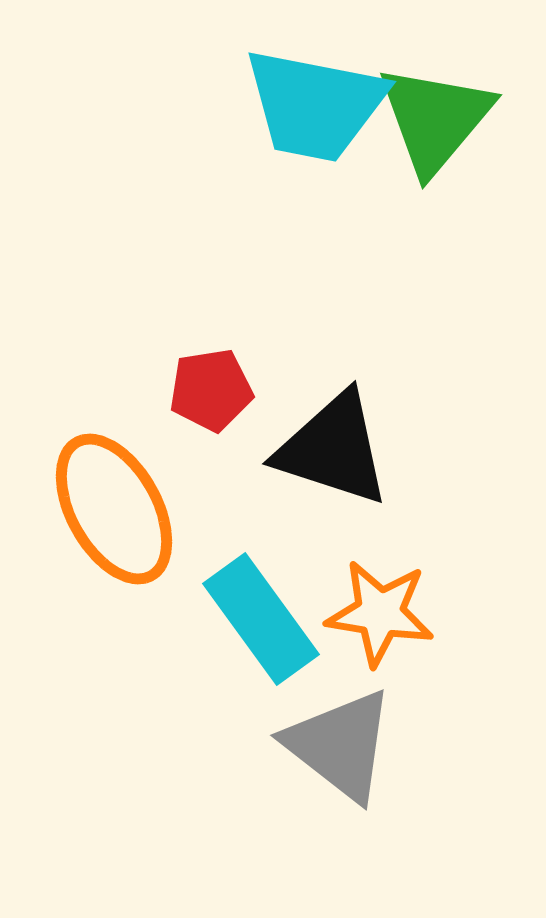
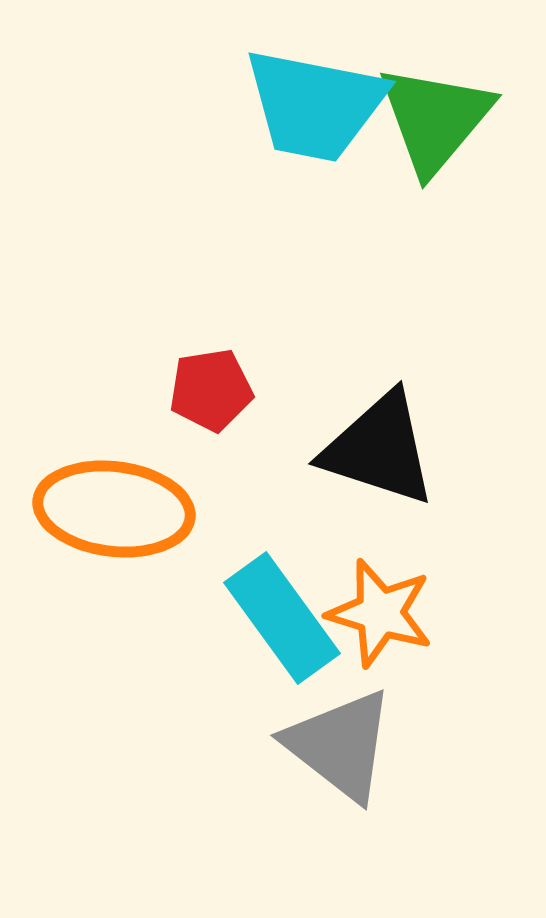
black triangle: moved 46 px right
orange ellipse: rotated 54 degrees counterclockwise
orange star: rotated 8 degrees clockwise
cyan rectangle: moved 21 px right, 1 px up
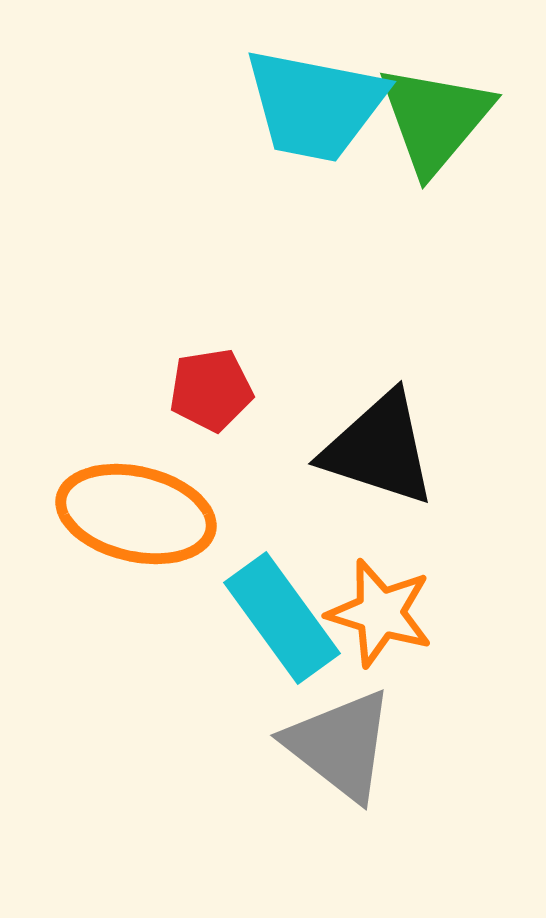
orange ellipse: moved 22 px right, 5 px down; rotated 6 degrees clockwise
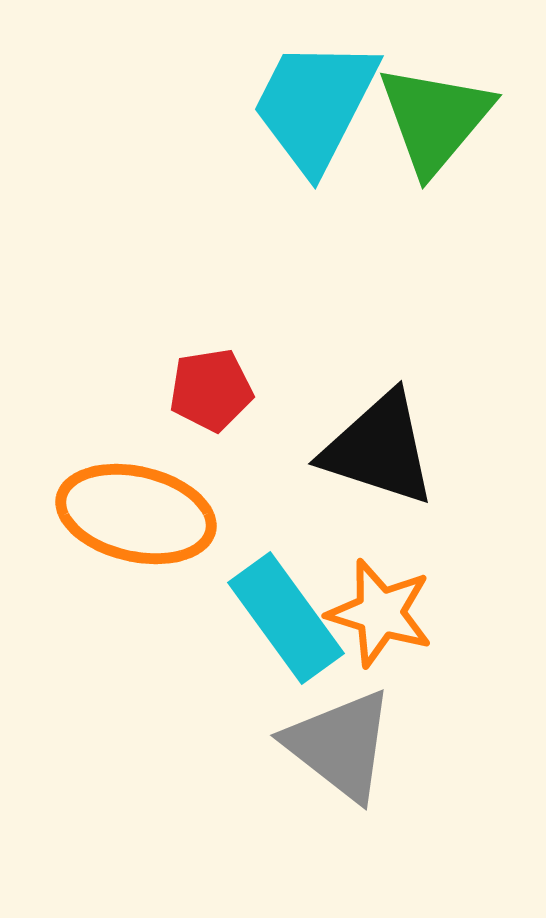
cyan trapezoid: rotated 106 degrees clockwise
cyan rectangle: moved 4 px right
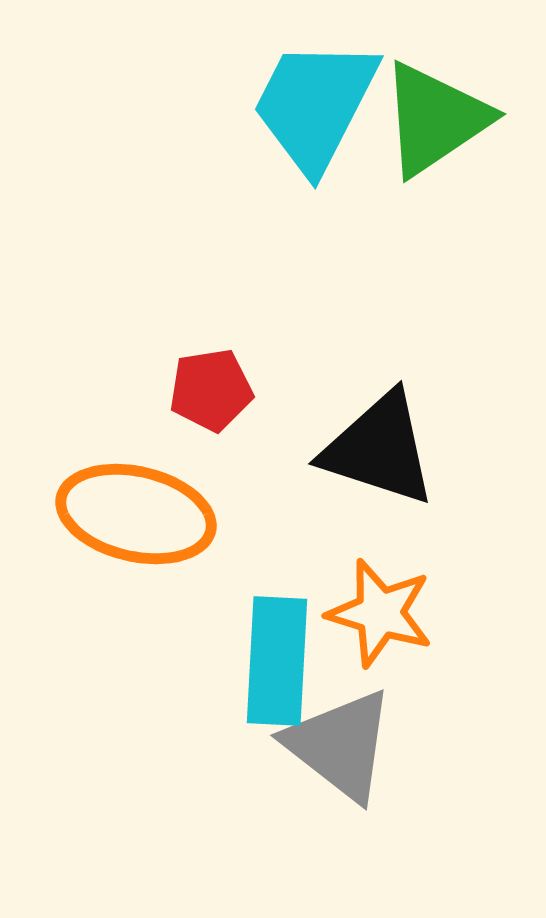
green triangle: rotated 16 degrees clockwise
cyan rectangle: moved 9 px left, 43 px down; rotated 39 degrees clockwise
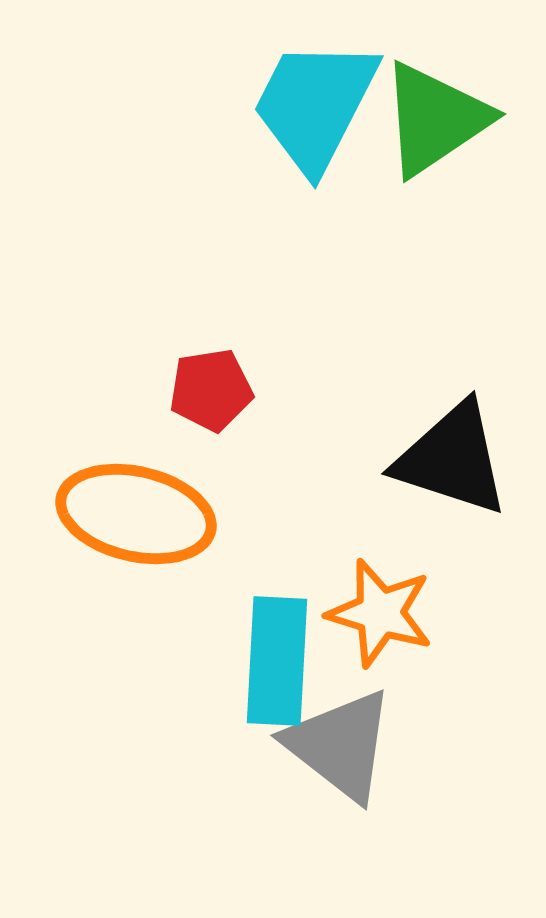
black triangle: moved 73 px right, 10 px down
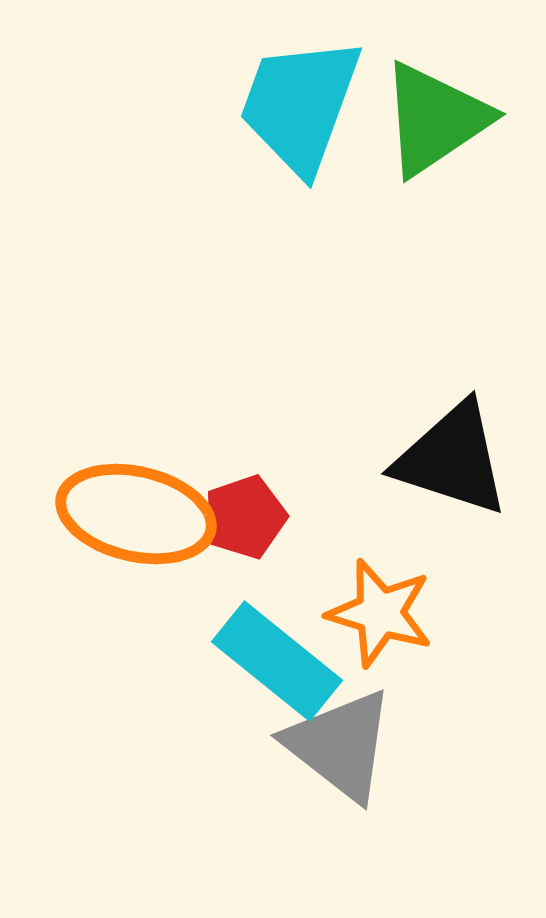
cyan trapezoid: moved 15 px left; rotated 7 degrees counterclockwise
red pentagon: moved 34 px right, 127 px down; rotated 10 degrees counterclockwise
cyan rectangle: rotated 54 degrees counterclockwise
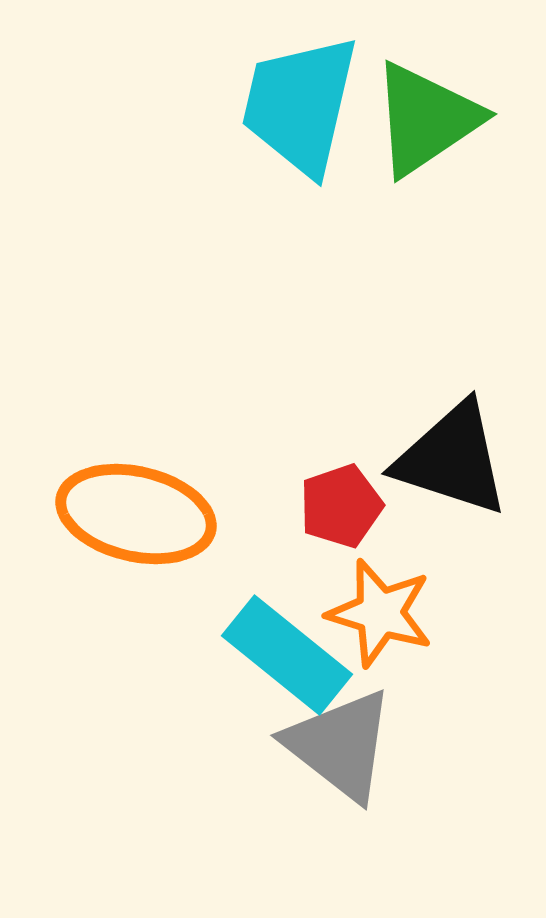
cyan trapezoid: rotated 7 degrees counterclockwise
green triangle: moved 9 px left
red pentagon: moved 96 px right, 11 px up
cyan rectangle: moved 10 px right, 6 px up
